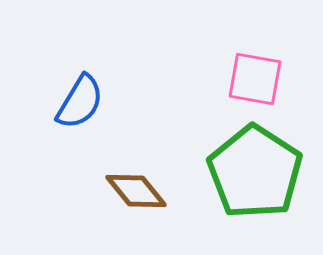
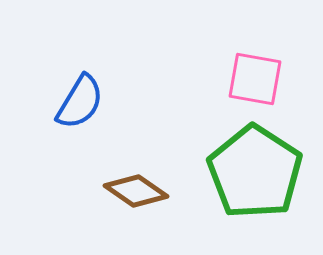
brown diamond: rotated 16 degrees counterclockwise
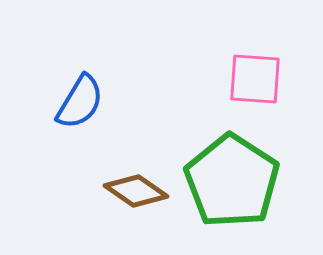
pink square: rotated 6 degrees counterclockwise
green pentagon: moved 23 px left, 9 px down
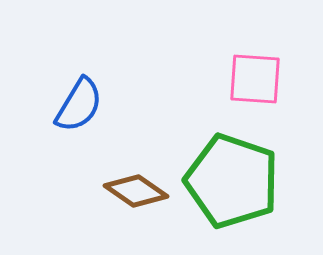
blue semicircle: moved 1 px left, 3 px down
green pentagon: rotated 14 degrees counterclockwise
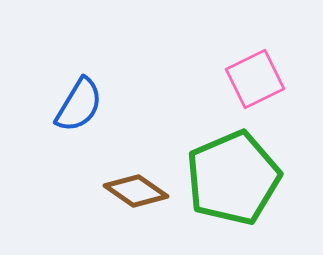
pink square: rotated 30 degrees counterclockwise
green pentagon: moved 1 px right, 3 px up; rotated 30 degrees clockwise
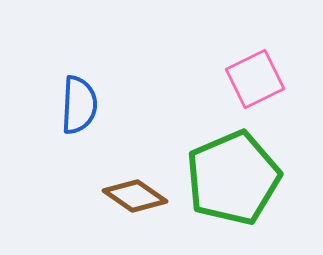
blue semicircle: rotated 28 degrees counterclockwise
brown diamond: moved 1 px left, 5 px down
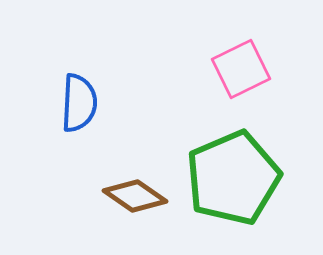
pink square: moved 14 px left, 10 px up
blue semicircle: moved 2 px up
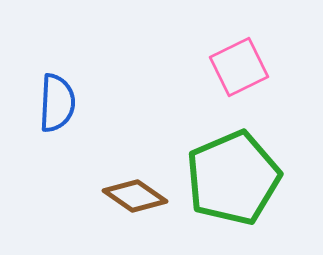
pink square: moved 2 px left, 2 px up
blue semicircle: moved 22 px left
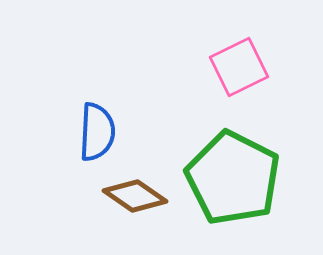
blue semicircle: moved 40 px right, 29 px down
green pentagon: rotated 22 degrees counterclockwise
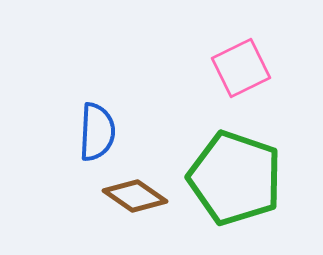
pink square: moved 2 px right, 1 px down
green pentagon: moved 2 px right; rotated 8 degrees counterclockwise
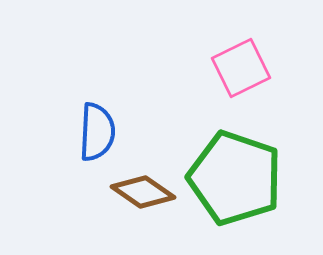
brown diamond: moved 8 px right, 4 px up
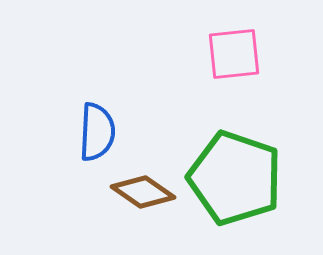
pink square: moved 7 px left, 14 px up; rotated 20 degrees clockwise
